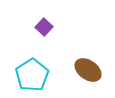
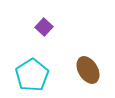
brown ellipse: rotated 24 degrees clockwise
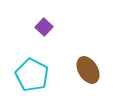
cyan pentagon: rotated 12 degrees counterclockwise
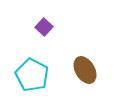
brown ellipse: moved 3 px left
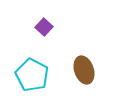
brown ellipse: moved 1 px left; rotated 12 degrees clockwise
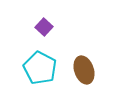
cyan pentagon: moved 8 px right, 7 px up
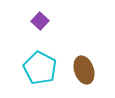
purple square: moved 4 px left, 6 px up
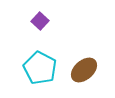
brown ellipse: rotated 68 degrees clockwise
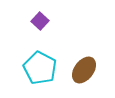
brown ellipse: rotated 12 degrees counterclockwise
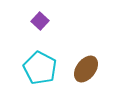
brown ellipse: moved 2 px right, 1 px up
